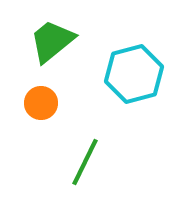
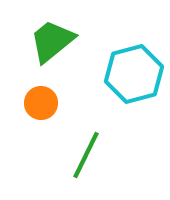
green line: moved 1 px right, 7 px up
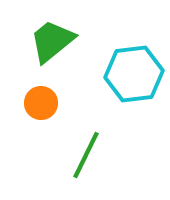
cyan hexagon: rotated 8 degrees clockwise
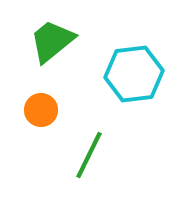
orange circle: moved 7 px down
green line: moved 3 px right
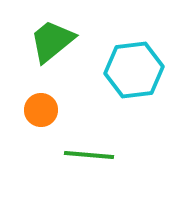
cyan hexagon: moved 4 px up
green line: rotated 69 degrees clockwise
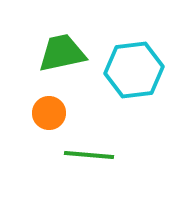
green trapezoid: moved 10 px right, 12 px down; rotated 27 degrees clockwise
orange circle: moved 8 px right, 3 px down
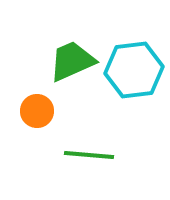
green trapezoid: moved 10 px right, 8 px down; rotated 12 degrees counterclockwise
orange circle: moved 12 px left, 2 px up
